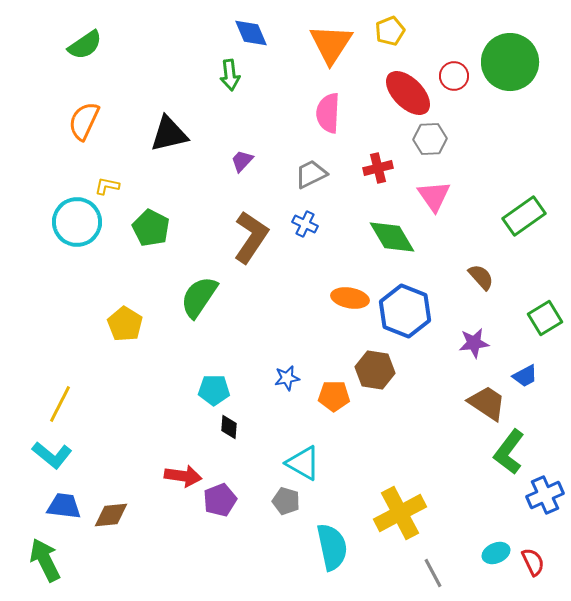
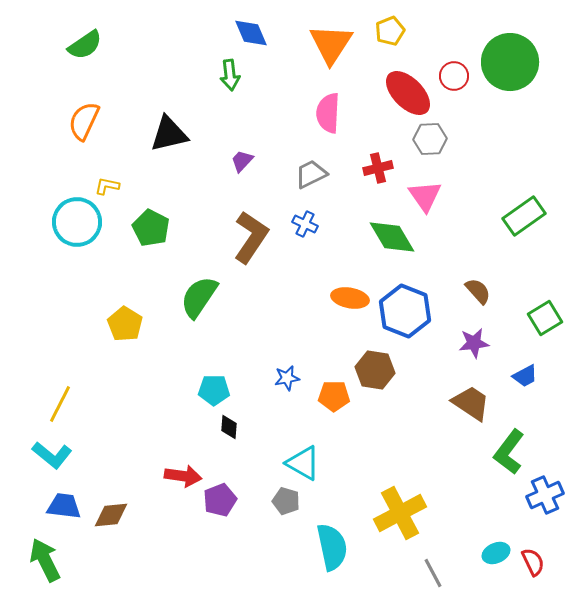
pink triangle at (434, 196): moved 9 px left
brown semicircle at (481, 277): moved 3 px left, 14 px down
brown trapezoid at (487, 403): moved 16 px left
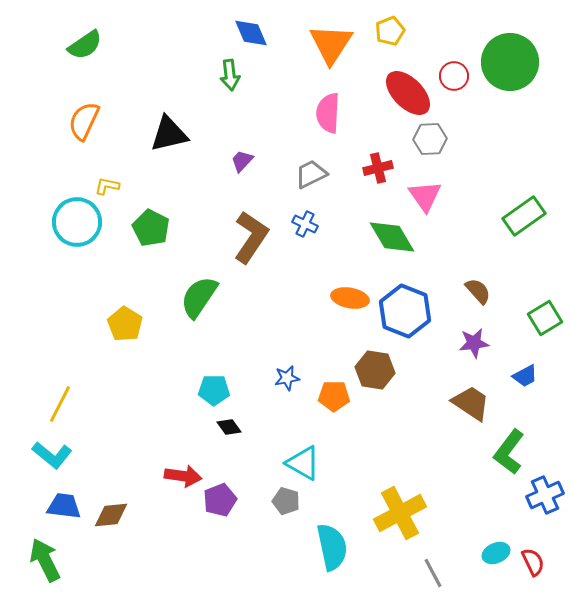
black diamond at (229, 427): rotated 40 degrees counterclockwise
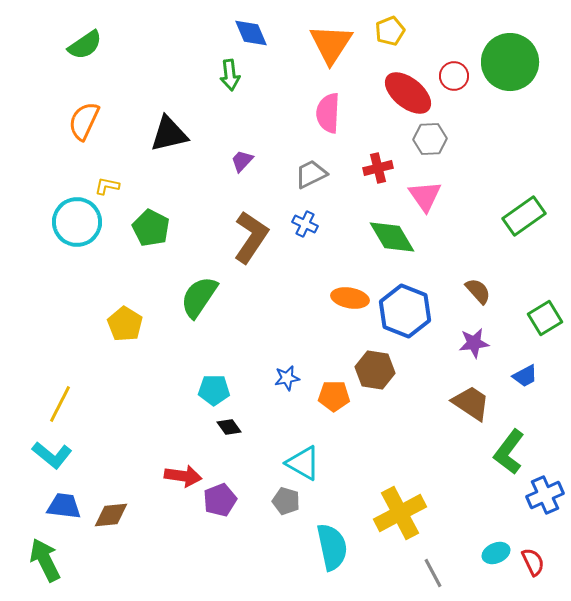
red ellipse at (408, 93): rotated 6 degrees counterclockwise
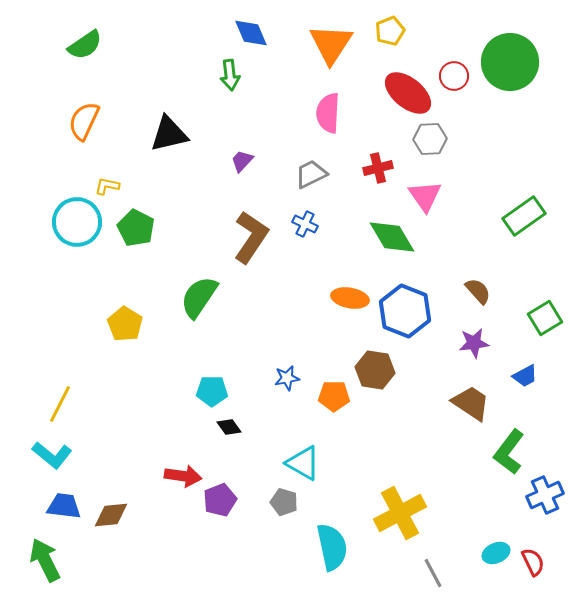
green pentagon at (151, 228): moved 15 px left
cyan pentagon at (214, 390): moved 2 px left, 1 px down
gray pentagon at (286, 501): moved 2 px left, 1 px down
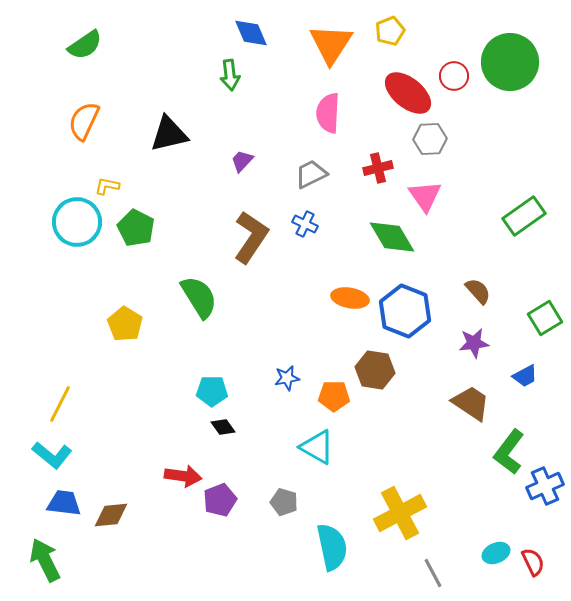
green semicircle at (199, 297): rotated 114 degrees clockwise
black diamond at (229, 427): moved 6 px left
cyan triangle at (303, 463): moved 14 px right, 16 px up
blue cross at (545, 495): moved 9 px up
blue trapezoid at (64, 506): moved 3 px up
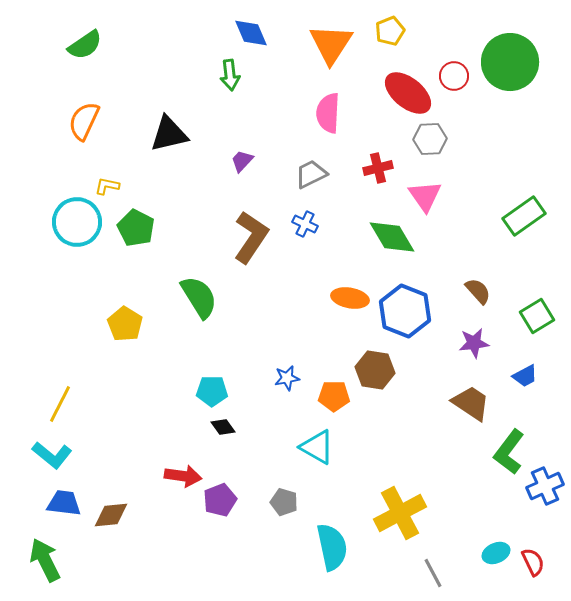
green square at (545, 318): moved 8 px left, 2 px up
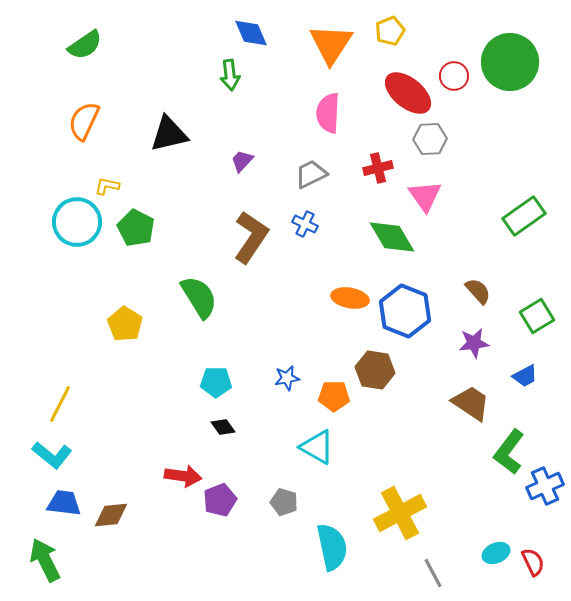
cyan pentagon at (212, 391): moved 4 px right, 9 px up
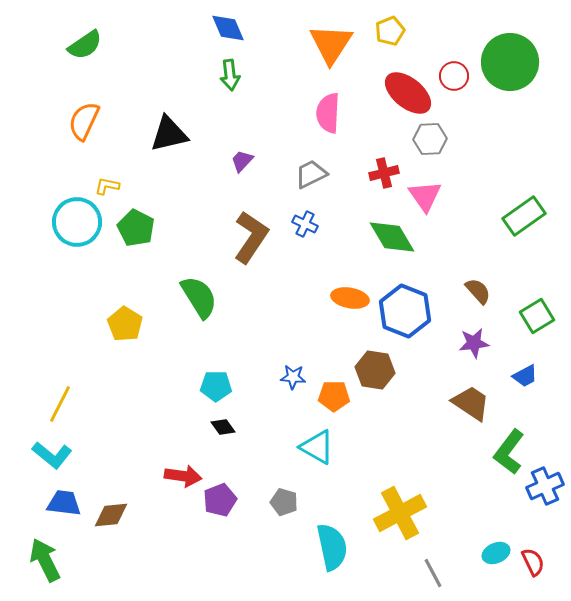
blue diamond at (251, 33): moved 23 px left, 5 px up
red cross at (378, 168): moved 6 px right, 5 px down
blue star at (287, 378): moved 6 px right, 1 px up; rotated 15 degrees clockwise
cyan pentagon at (216, 382): moved 4 px down
